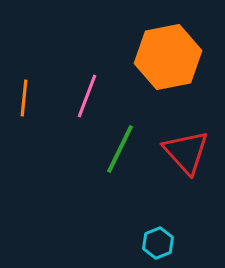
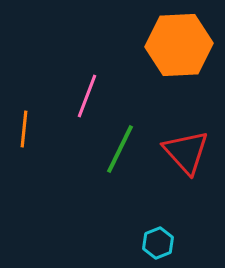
orange hexagon: moved 11 px right, 12 px up; rotated 8 degrees clockwise
orange line: moved 31 px down
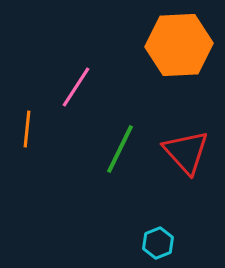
pink line: moved 11 px left, 9 px up; rotated 12 degrees clockwise
orange line: moved 3 px right
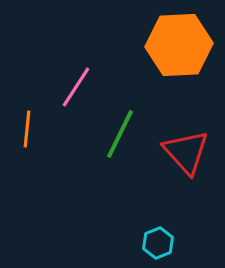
green line: moved 15 px up
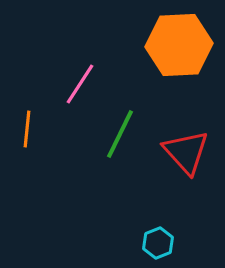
pink line: moved 4 px right, 3 px up
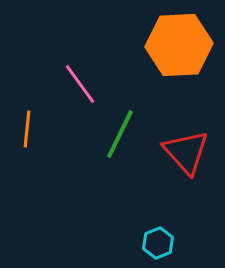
pink line: rotated 69 degrees counterclockwise
